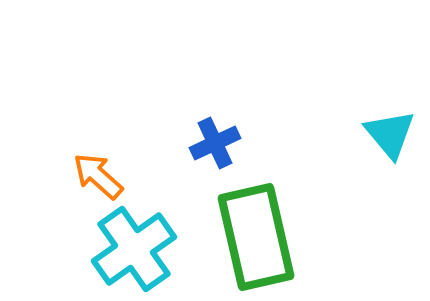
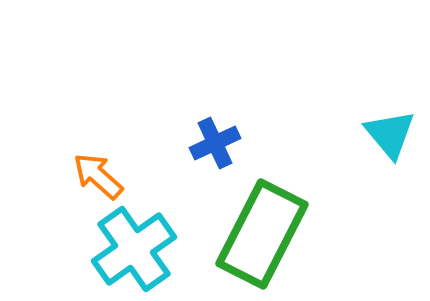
green rectangle: moved 6 px right, 3 px up; rotated 40 degrees clockwise
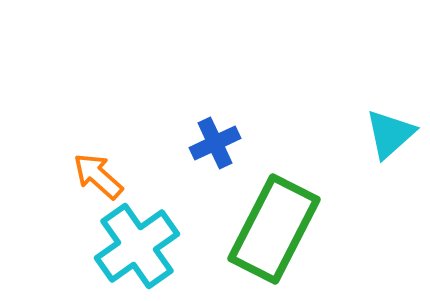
cyan triangle: rotated 28 degrees clockwise
green rectangle: moved 12 px right, 5 px up
cyan cross: moved 3 px right, 3 px up
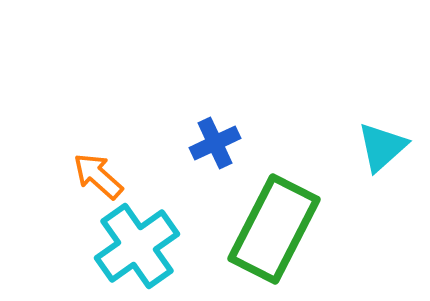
cyan triangle: moved 8 px left, 13 px down
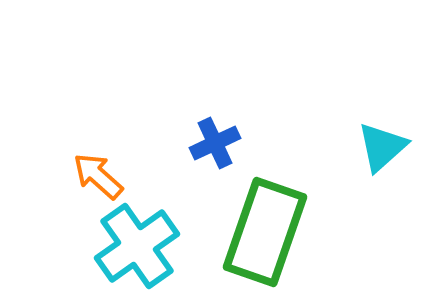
green rectangle: moved 9 px left, 3 px down; rotated 8 degrees counterclockwise
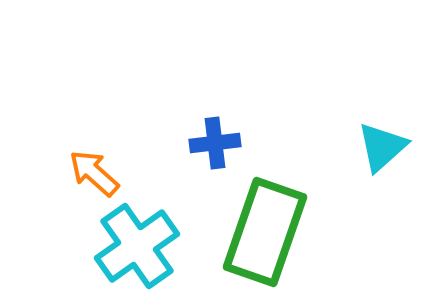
blue cross: rotated 18 degrees clockwise
orange arrow: moved 4 px left, 3 px up
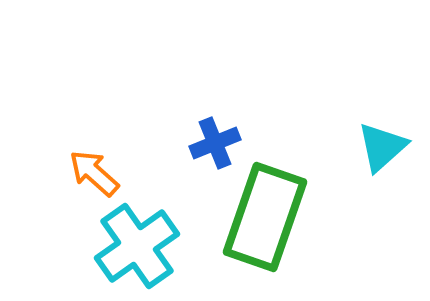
blue cross: rotated 15 degrees counterclockwise
green rectangle: moved 15 px up
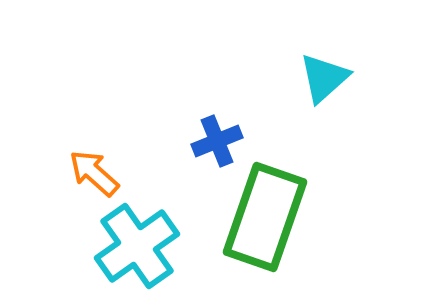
blue cross: moved 2 px right, 2 px up
cyan triangle: moved 58 px left, 69 px up
